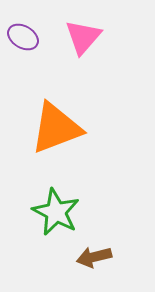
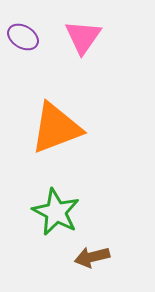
pink triangle: rotated 6 degrees counterclockwise
brown arrow: moved 2 px left
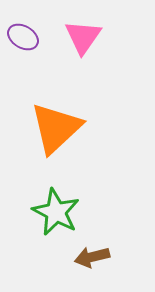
orange triangle: rotated 22 degrees counterclockwise
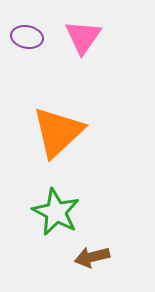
purple ellipse: moved 4 px right; rotated 20 degrees counterclockwise
orange triangle: moved 2 px right, 4 px down
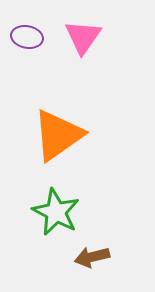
orange triangle: moved 3 px down; rotated 8 degrees clockwise
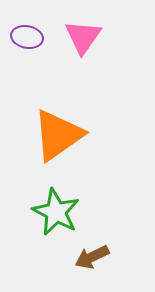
brown arrow: rotated 12 degrees counterclockwise
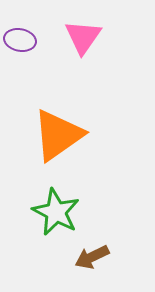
purple ellipse: moved 7 px left, 3 px down
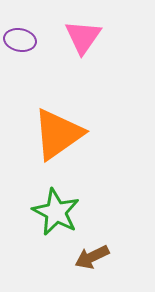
orange triangle: moved 1 px up
